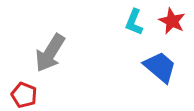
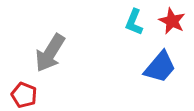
blue trapezoid: rotated 90 degrees clockwise
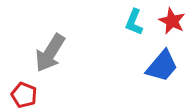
blue trapezoid: moved 2 px right, 1 px up
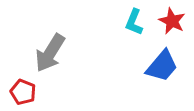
red pentagon: moved 1 px left, 3 px up
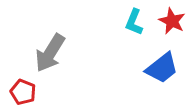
blue trapezoid: moved 2 px down; rotated 12 degrees clockwise
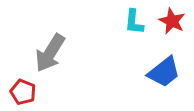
cyan L-shape: rotated 16 degrees counterclockwise
blue trapezoid: moved 2 px right, 4 px down
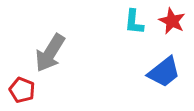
red pentagon: moved 1 px left, 2 px up
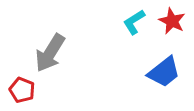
cyan L-shape: rotated 52 degrees clockwise
